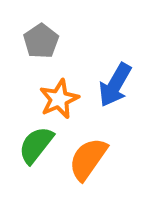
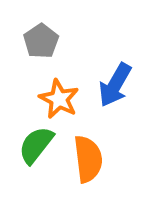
orange star: rotated 21 degrees counterclockwise
orange semicircle: rotated 138 degrees clockwise
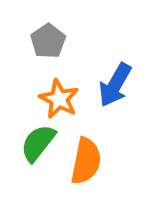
gray pentagon: moved 7 px right
green semicircle: moved 2 px right, 2 px up
orange semicircle: moved 2 px left, 2 px down; rotated 18 degrees clockwise
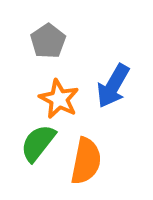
blue arrow: moved 2 px left, 1 px down
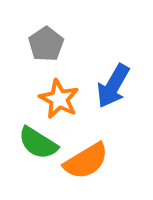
gray pentagon: moved 2 px left, 3 px down
green semicircle: rotated 96 degrees counterclockwise
orange semicircle: rotated 48 degrees clockwise
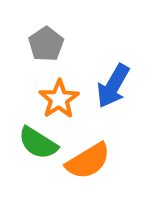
orange star: rotated 12 degrees clockwise
orange semicircle: moved 2 px right
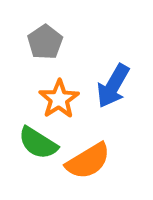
gray pentagon: moved 1 px left, 2 px up
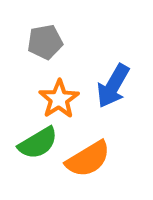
gray pentagon: rotated 24 degrees clockwise
green semicircle: rotated 63 degrees counterclockwise
orange semicircle: moved 2 px up
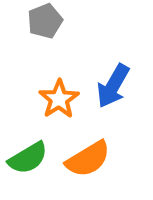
gray pentagon: moved 21 px up; rotated 12 degrees counterclockwise
green semicircle: moved 10 px left, 15 px down
